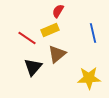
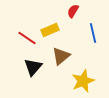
red semicircle: moved 15 px right
brown triangle: moved 4 px right, 2 px down
yellow star: moved 6 px left, 3 px down; rotated 20 degrees counterclockwise
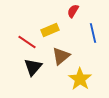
red line: moved 4 px down
yellow star: moved 3 px left, 2 px up; rotated 15 degrees counterclockwise
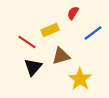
red semicircle: moved 2 px down
blue line: rotated 66 degrees clockwise
brown triangle: rotated 24 degrees clockwise
